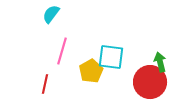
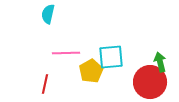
cyan semicircle: moved 3 px left; rotated 24 degrees counterclockwise
pink line: moved 4 px right, 2 px down; rotated 72 degrees clockwise
cyan square: rotated 12 degrees counterclockwise
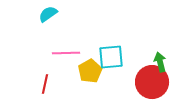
cyan semicircle: rotated 42 degrees clockwise
yellow pentagon: moved 1 px left
red circle: moved 2 px right
